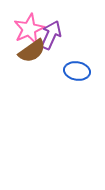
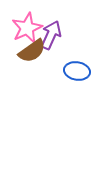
pink star: moved 2 px left, 1 px up
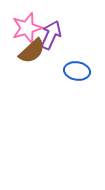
pink star: rotated 8 degrees clockwise
brown semicircle: rotated 8 degrees counterclockwise
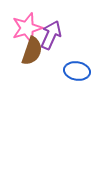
brown semicircle: rotated 28 degrees counterclockwise
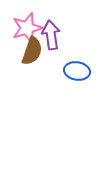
purple arrow: rotated 32 degrees counterclockwise
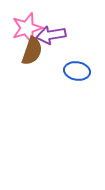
purple arrow: rotated 92 degrees counterclockwise
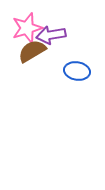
brown semicircle: rotated 140 degrees counterclockwise
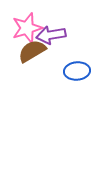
blue ellipse: rotated 15 degrees counterclockwise
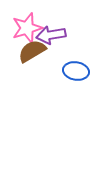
blue ellipse: moved 1 px left; rotated 15 degrees clockwise
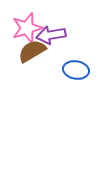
blue ellipse: moved 1 px up
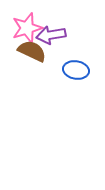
brown semicircle: rotated 56 degrees clockwise
